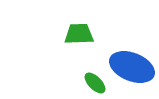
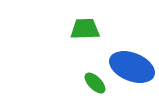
green trapezoid: moved 6 px right, 5 px up
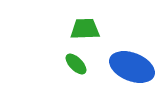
green ellipse: moved 19 px left, 19 px up
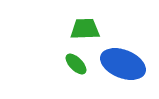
blue ellipse: moved 9 px left, 3 px up
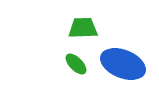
green trapezoid: moved 2 px left, 1 px up
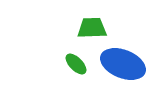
green trapezoid: moved 9 px right
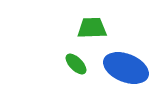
blue ellipse: moved 3 px right, 4 px down
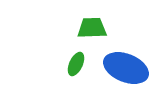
green ellipse: rotated 70 degrees clockwise
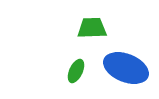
green ellipse: moved 7 px down
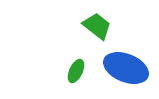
green trapezoid: moved 5 px right, 2 px up; rotated 40 degrees clockwise
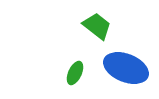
green ellipse: moved 1 px left, 2 px down
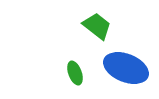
green ellipse: rotated 45 degrees counterclockwise
